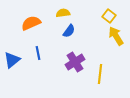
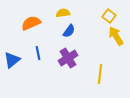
purple cross: moved 7 px left, 4 px up
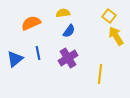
blue triangle: moved 3 px right, 1 px up
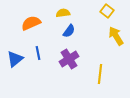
yellow square: moved 2 px left, 5 px up
purple cross: moved 1 px right, 1 px down
